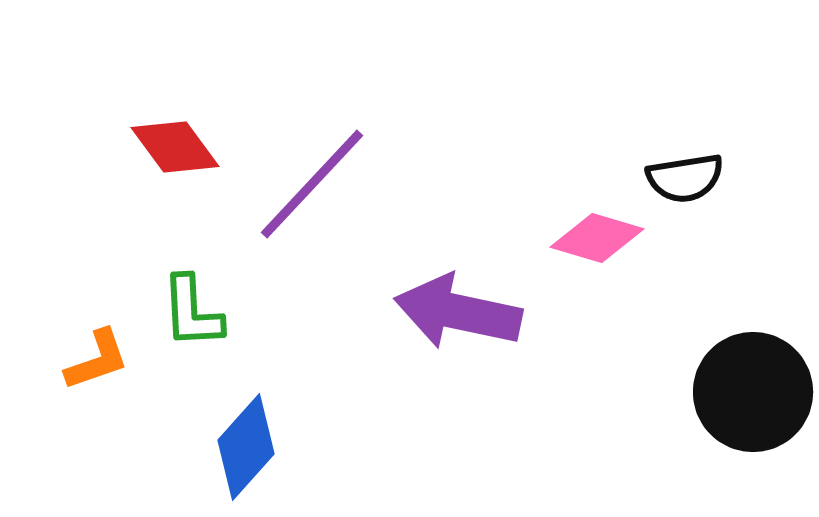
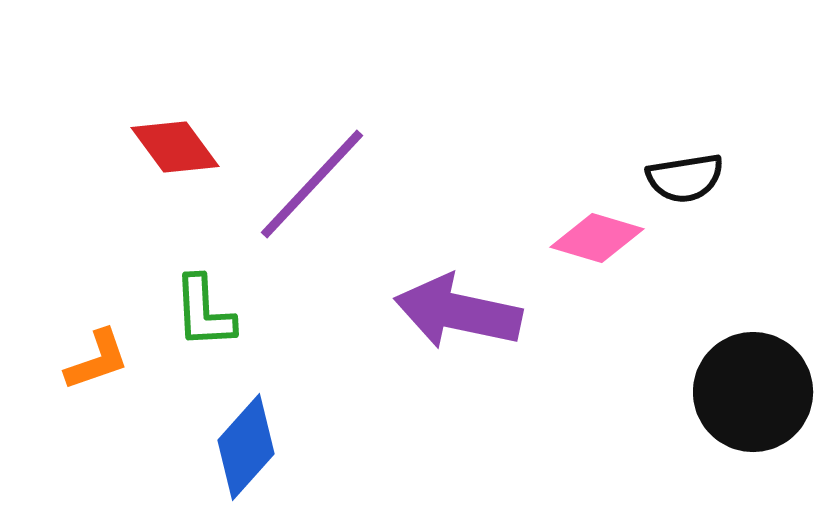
green L-shape: moved 12 px right
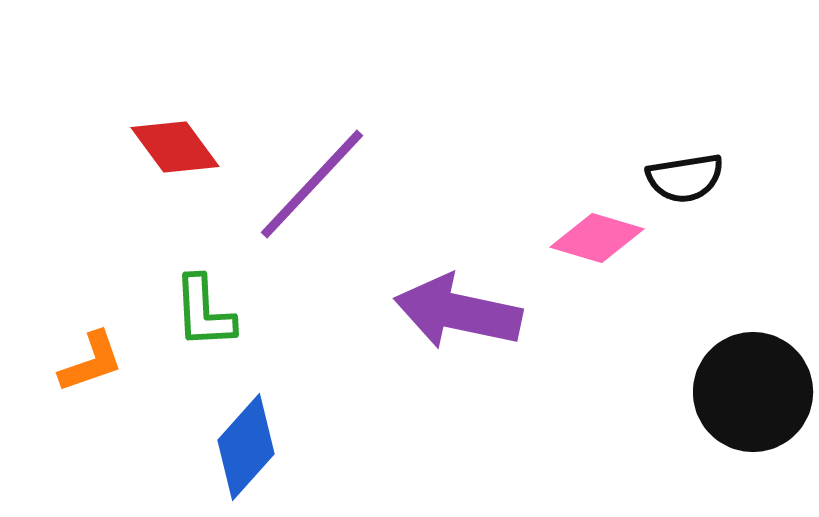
orange L-shape: moved 6 px left, 2 px down
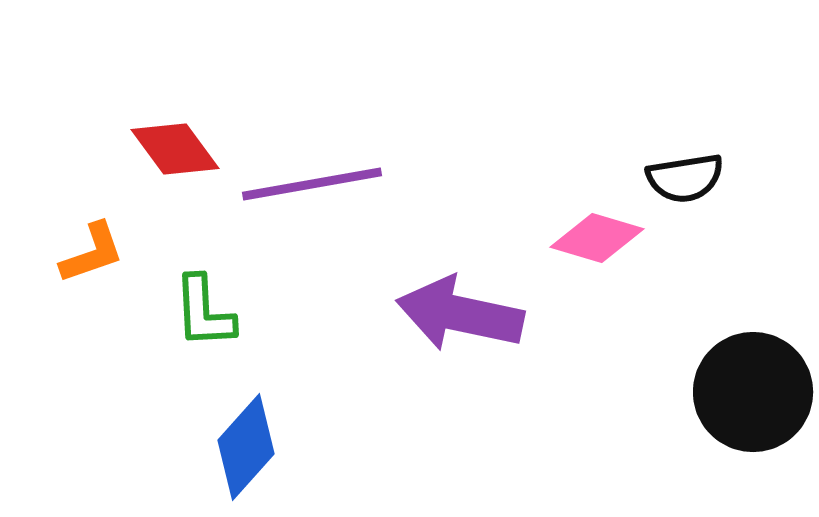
red diamond: moved 2 px down
purple line: rotated 37 degrees clockwise
purple arrow: moved 2 px right, 2 px down
orange L-shape: moved 1 px right, 109 px up
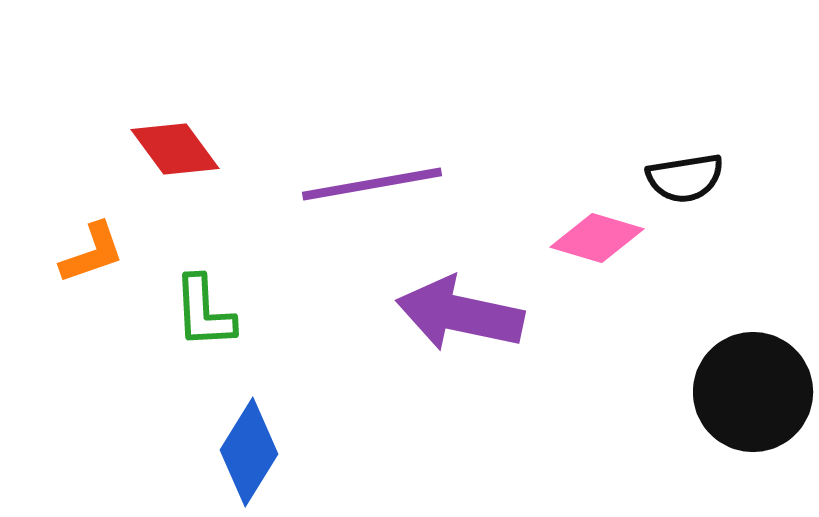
purple line: moved 60 px right
blue diamond: moved 3 px right, 5 px down; rotated 10 degrees counterclockwise
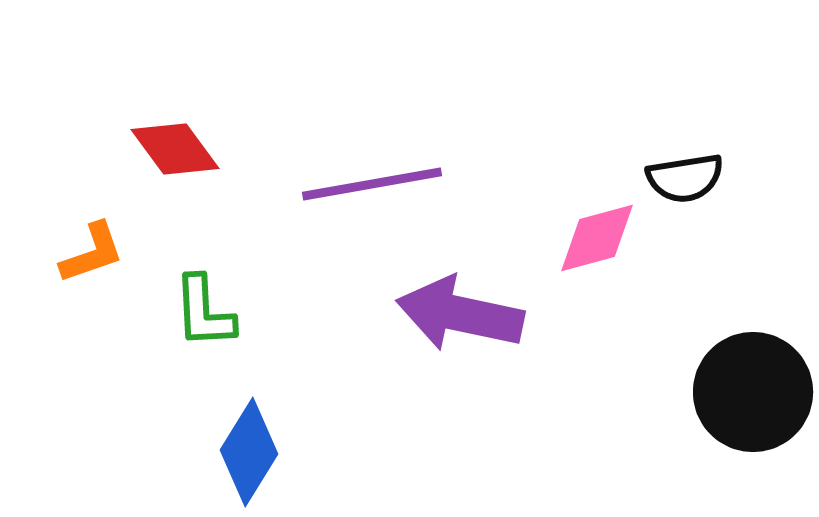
pink diamond: rotated 32 degrees counterclockwise
